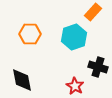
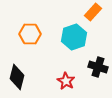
black diamond: moved 5 px left, 3 px up; rotated 25 degrees clockwise
red star: moved 9 px left, 5 px up
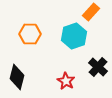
orange rectangle: moved 2 px left
cyan hexagon: moved 1 px up
black cross: rotated 24 degrees clockwise
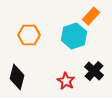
orange rectangle: moved 4 px down
orange hexagon: moved 1 px left, 1 px down
black cross: moved 4 px left, 4 px down
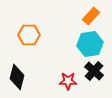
cyan hexagon: moved 16 px right, 8 px down; rotated 10 degrees clockwise
red star: moved 2 px right; rotated 30 degrees counterclockwise
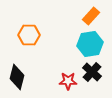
black cross: moved 2 px left, 1 px down
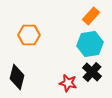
red star: moved 2 px down; rotated 12 degrees clockwise
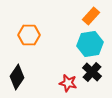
black diamond: rotated 20 degrees clockwise
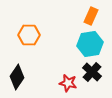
orange rectangle: rotated 18 degrees counterclockwise
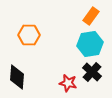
orange rectangle: rotated 12 degrees clockwise
black diamond: rotated 30 degrees counterclockwise
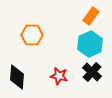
orange hexagon: moved 3 px right
cyan hexagon: rotated 15 degrees counterclockwise
red star: moved 9 px left, 7 px up
